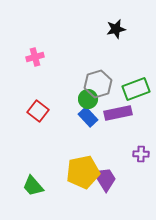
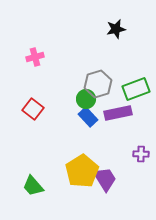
green circle: moved 2 px left
red square: moved 5 px left, 2 px up
yellow pentagon: moved 1 px left, 1 px up; rotated 20 degrees counterclockwise
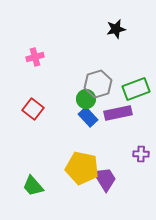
yellow pentagon: moved 3 px up; rotated 28 degrees counterclockwise
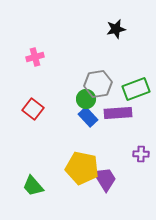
gray hexagon: rotated 8 degrees clockwise
purple rectangle: rotated 8 degrees clockwise
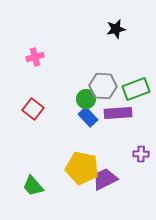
gray hexagon: moved 5 px right, 2 px down; rotated 12 degrees clockwise
purple trapezoid: rotated 84 degrees counterclockwise
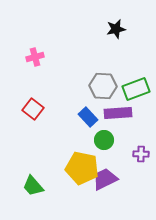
green circle: moved 18 px right, 41 px down
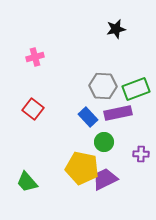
purple rectangle: rotated 8 degrees counterclockwise
green circle: moved 2 px down
green trapezoid: moved 6 px left, 4 px up
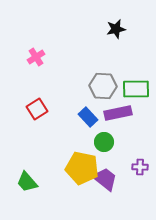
pink cross: moved 1 px right; rotated 18 degrees counterclockwise
green rectangle: rotated 20 degrees clockwise
red square: moved 4 px right; rotated 20 degrees clockwise
purple cross: moved 1 px left, 13 px down
purple trapezoid: rotated 64 degrees clockwise
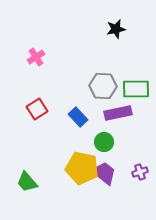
blue rectangle: moved 10 px left
purple cross: moved 5 px down; rotated 21 degrees counterclockwise
purple trapezoid: moved 1 px left, 6 px up
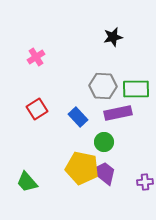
black star: moved 3 px left, 8 px down
purple cross: moved 5 px right, 10 px down; rotated 14 degrees clockwise
